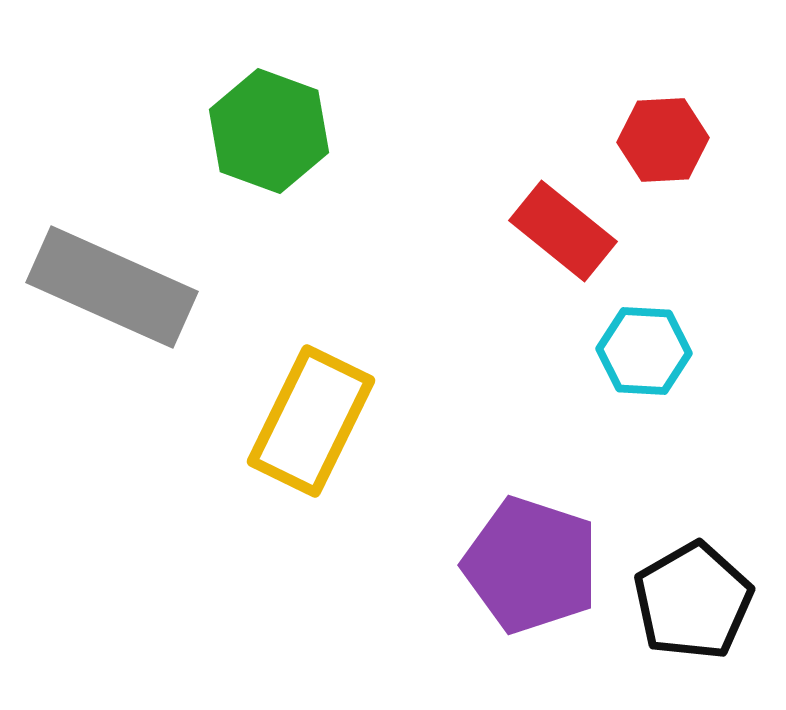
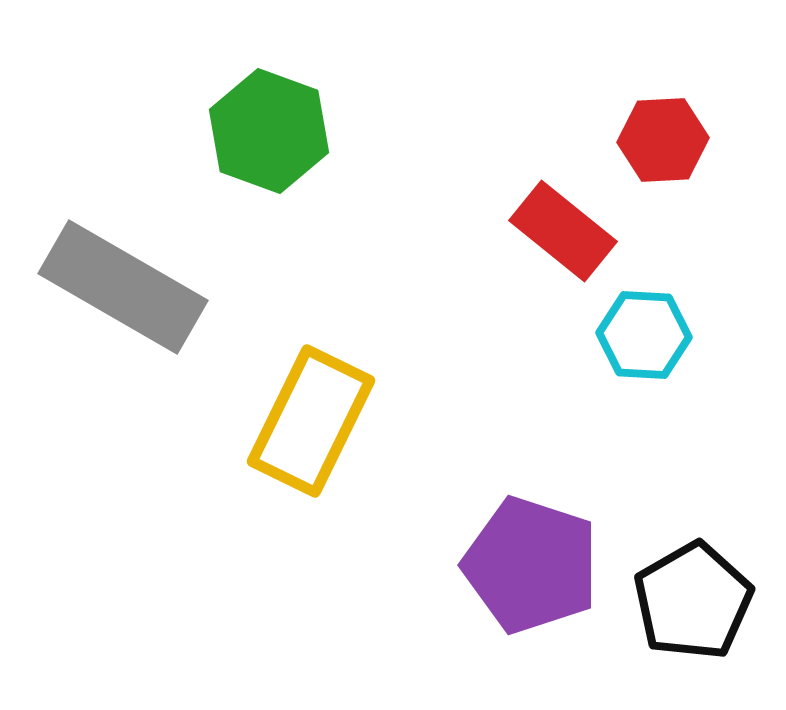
gray rectangle: moved 11 px right; rotated 6 degrees clockwise
cyan hexagon: moved 16 px up
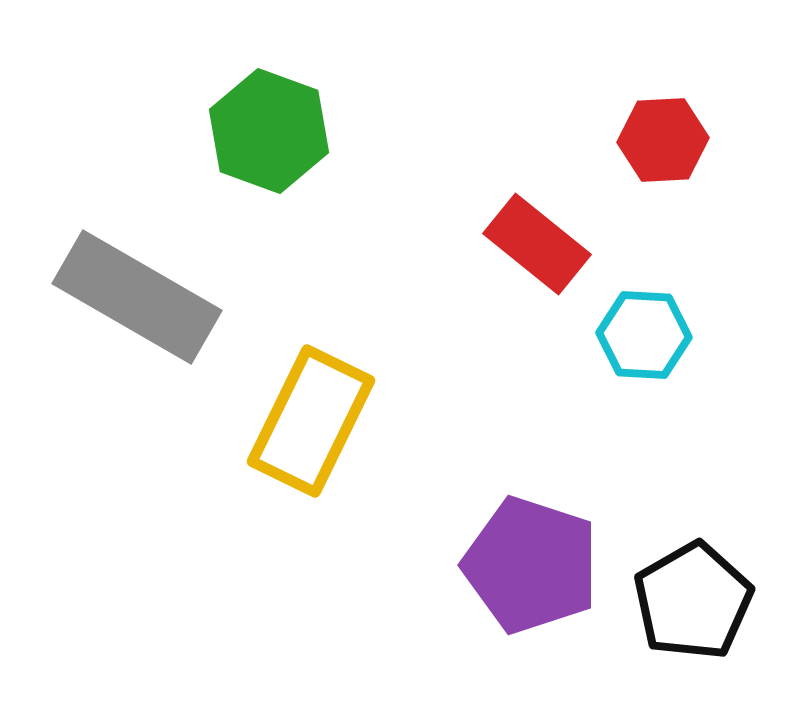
red rectangle: moved 26 px left, 13 px down
gray rectangle: moved 14 px right, 10 px down
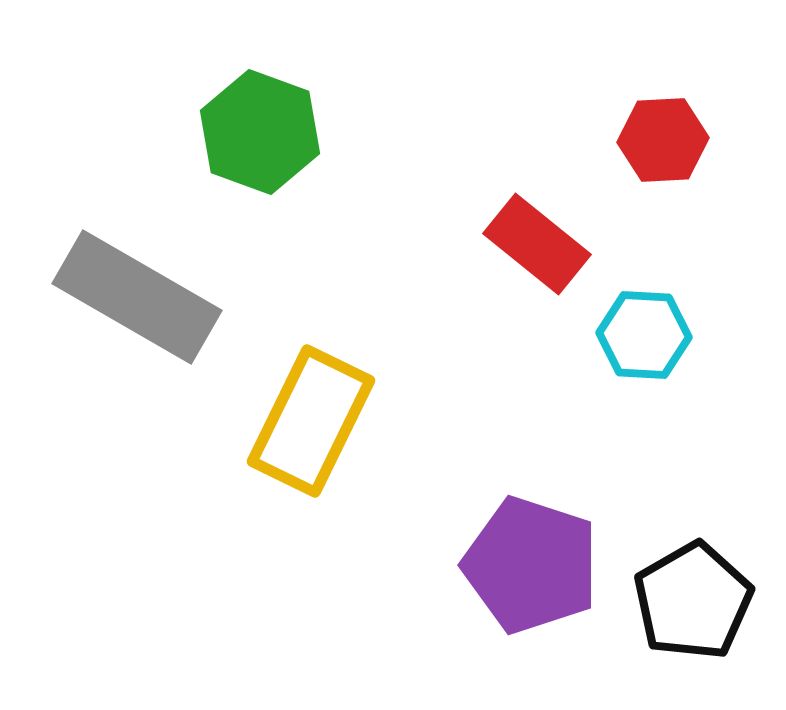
green hexagon: moved 9 px left, 1 px down
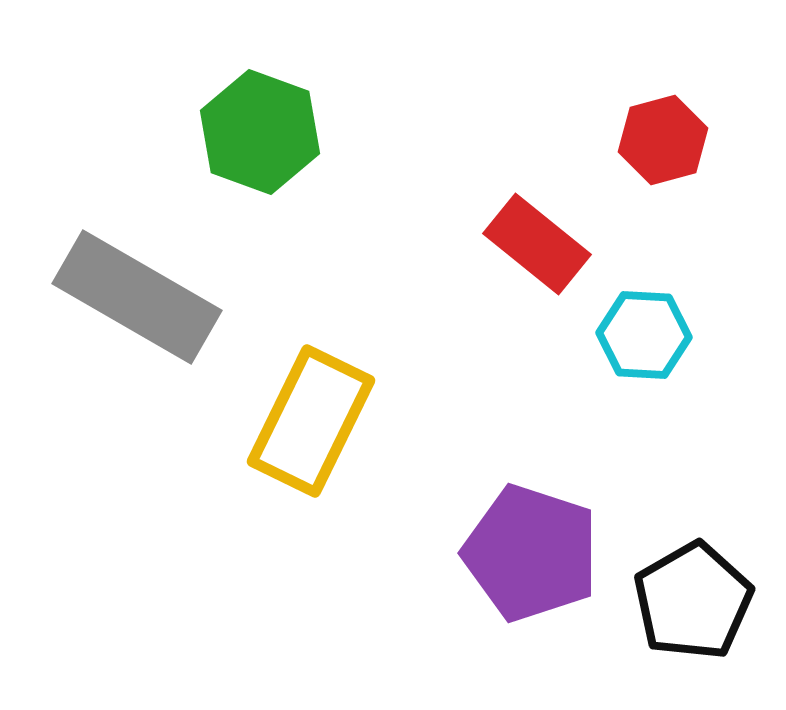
red hexagon: rotated 12 degrees counterclockwise
purple pentagon: moved 12 px up
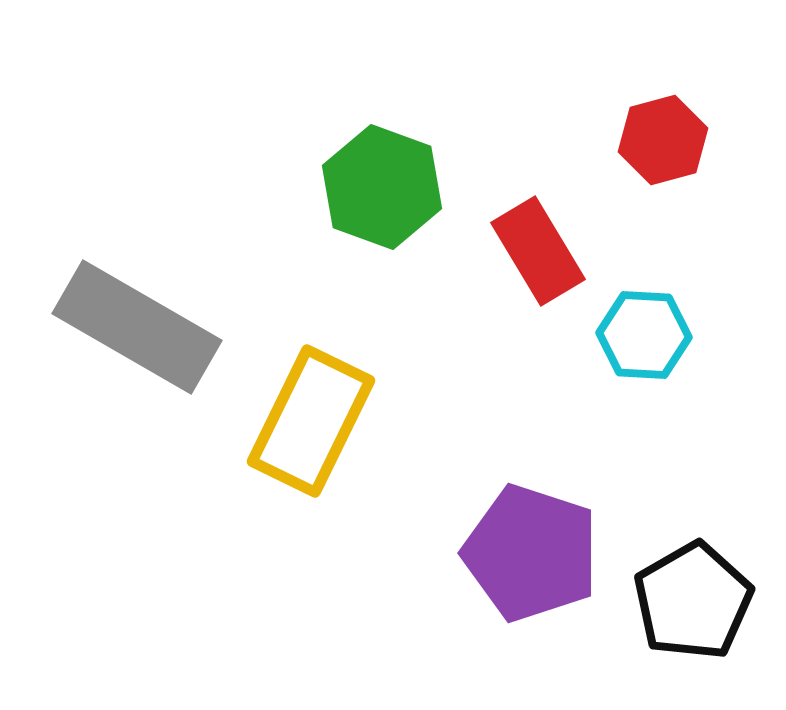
green hexagon: moved 122 px right, 55 px down
red rectangle: moved 1 px right, 7 px down; rotated 20 degrees clockwise
gray rectangle: moved 30 px down
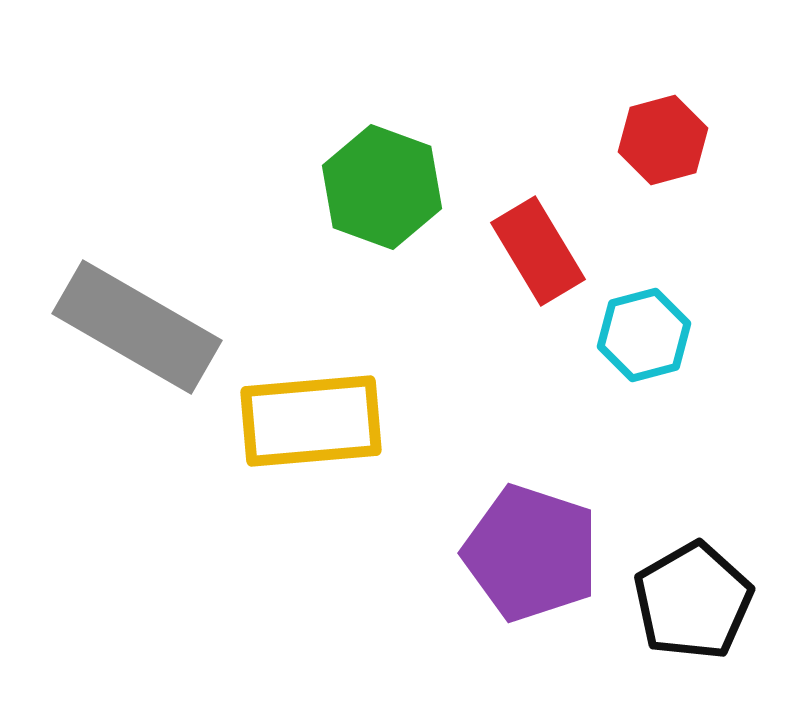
cyan hexagon: rotated 18 degrees counterclockwise
yellow rectangle: rotated 59 degrees clockwise
